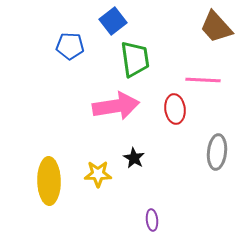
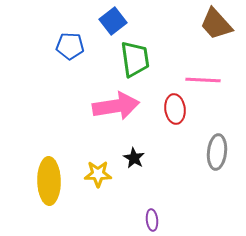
brown trapezoid: moved 3 px up
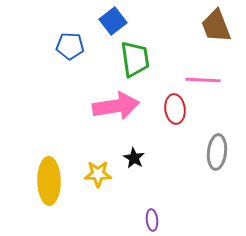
brown trapezoid: moved 2 px down; rotated 21 degrees clockwise
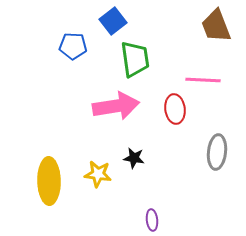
blue pentagon: moved 3 px right
black star: rotated 20 degrees counterclockwise
yellow star: rotated 8 degrees clockwise
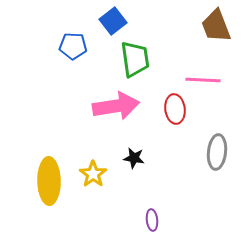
yellow star: moved 5 px left; rotated 28 degrees clockwise
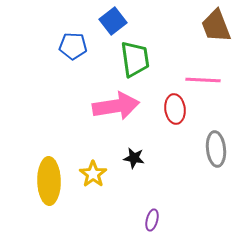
gray ellipse: moved 1 px left, 3 px up; rotated 12 degrees counterclockwise
purple ellipse: rotated 20 degrees clockwise
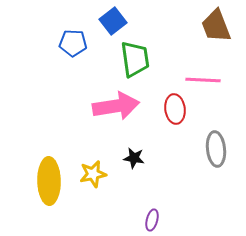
blue pentagon: moved 3 px up
yellow star: rotated 24 degrees clockwise
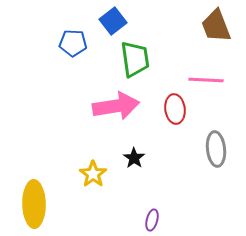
pink line: moved 3 px right
black star: rotated 25 degrees clockwise
yellow star: rotated 24 degrees counterclockwise
yellow ellipse: moved 15 px left, 23 px down
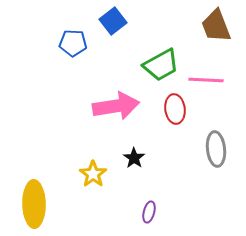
green trapezoid: moved 26 px right, 6 px down; rotated 69 degrees clockwise
purple ellipse: moved 3 px left, 8 px up
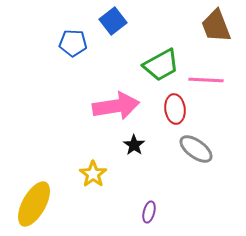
gray ellipse: moved 20 px left; rotated 48 degrees counterclockwise
black star: moved 13 px up
yellow ellipse: rotated 30 degrees clockwise
